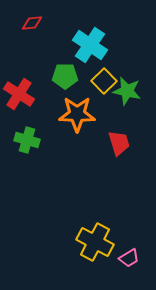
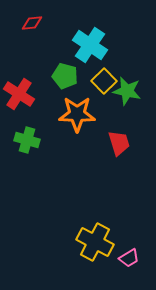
green pentagon: rotated 15 degrees clockwise
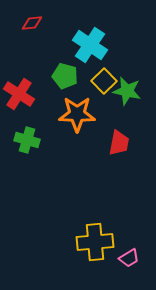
red trapezoid: rotated 28 degrees clockwise
yellow cross: rotated 33 degrees counterclockwise
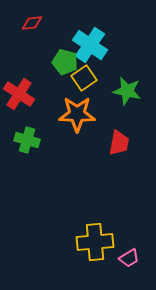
green pentagon: moved 14 px up
yellow square: moved 20 px left, 3 px up; rotated 10 degrees clockwise
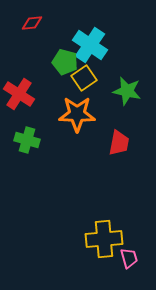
yellow cross: moved 9 px right, 3 px up
pink trapezoid: rotated 75 degrees counterclockwise
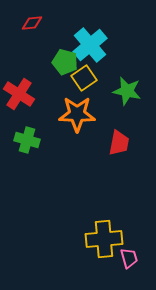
cyan cross: rotated 16 degrees clockwise
